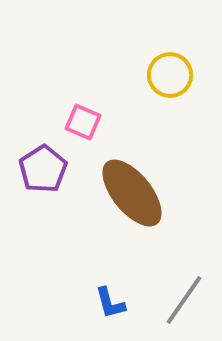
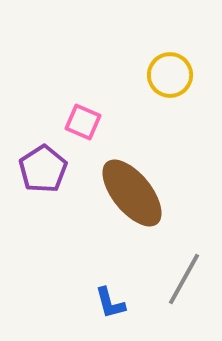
gray line: moved 21 px up; rotated 6 degrees counterclockwise
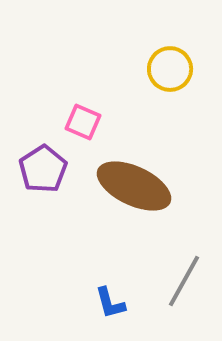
yellow circle: moved 6 px up
brown ellipse: moved 2 px right, 7 px up; rotated 26 degrees counterclockwise
gray line: moved 2 px down
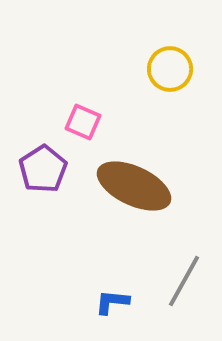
blue L-shape: moved 2 px right, 1 px up; rotated 111 degrees clockwise
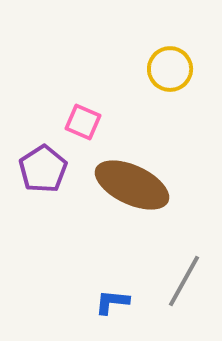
brown ellipse: moved 2 px left, 1 px up
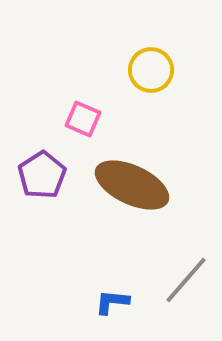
yellow circle: moved 19 px left, 1 px down
pink square: moved 3 px up
purple pentagon: moved 1 px left, 6 px down
gray line: moved 2 px right, 1 px up; rotated 12 degrees clockwise
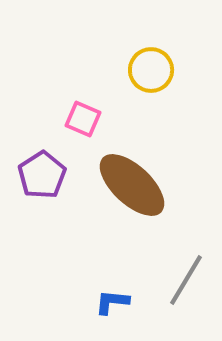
brown ellipse: rotated 18 degrees clockwise
gray line: rotated 10 degrees counterclockwise
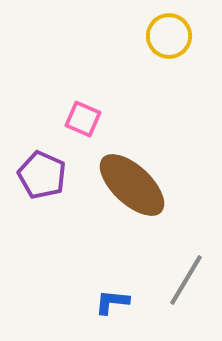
yellow circle: moved 18 px right, 34 px up
purple pentagon: rotated 15 degrees counterclockwise
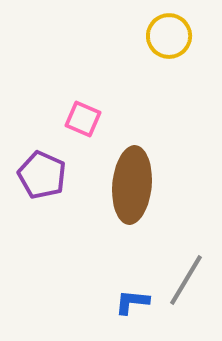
brown ellipse: rotated 52 degrees clockwise
blue L-shape: moved 20 px right
